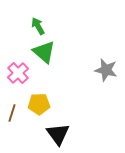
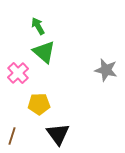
brown line: moved 23 px down
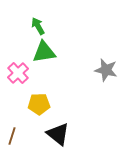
green triangle: rotated 50 degrees counterclockwise
black triangle: rotated 15 degrees counterclockwise
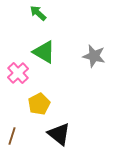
green arrow: moved 13 px up; rotated 18 degrees counterclockwise
green triangle: rotated 40 degrees clockwise
gray star: moved 12 px left, 14 px up
yellow pentagon: rotated 25 degrees counterclockwise
black triangle: moved 1 px right
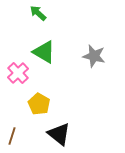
yellow pentagon: rotated 15 degrees counterclockwise
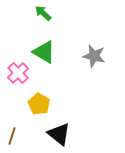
green arrow: moved 5 px right
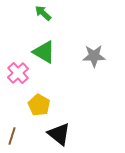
gray star: rotated 15 degrees counterclockwise
yellow pentagon: moved 1 px down
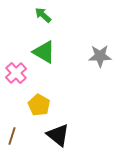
green arrow: moved 2 px down
gray star: moved 6 px right
pink cross: moved 2 px left
black triangle: moved 1 px left, 1 px down
